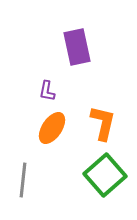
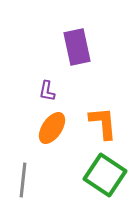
orange L-shape: rotated 18 degrees counterclockwise
green square: rotated 15 degrees counterclockwise
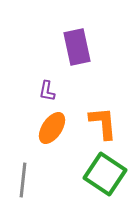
green square: moved 1 px up
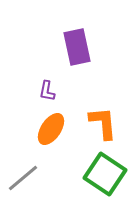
orange ellipse: moved 1 px left, 1 px down
gray line: moved 2 px up; rotated 44 degrees clockwise
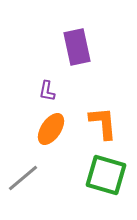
green square: moved 1 px right, 1 px down; rotated 18 degrees counterclockwise
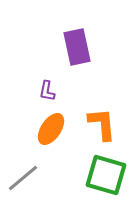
orange L-shape: moved 1 px left, 1 px down
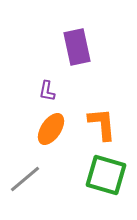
gray line: moved 2 px right, 1 px down
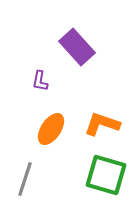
purple rectangle: rotated 30 degrees counterclockwise
purple L-shape: moved 7 px left, 10 px up
orange L-shape: rotated 66 degrees counterclockwise
gray line: rotated 32 degrees counterclockwise
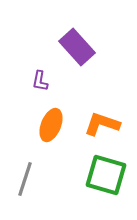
orange ellipse: moved 4 px up; rotated 12 degrees counterclockwise
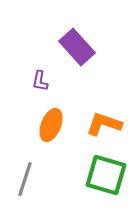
orange L-shape: moved 2 px right
